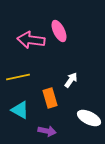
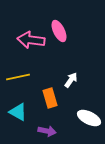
cyan triangle: moved 2 px left, 2 px down
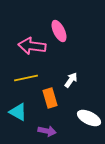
pink arrow: moved 1 px right, 6 px down
yellow line: moved 8 px right, 1 px down
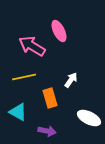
pink arrow: rotated 24 degrees clockwise
yellow line: moved 2 px left, 1 px up
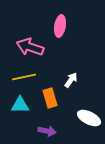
pink ellipse: moved 1 px right, 5 px up; rotated 35 degrees clockwise
pink arrow: moved 2 px left, 1 px down; rotated 12 degrees counterclockwise
cyan triangle: moved 2 px right, 7 px up; rotated 30 degrees counterclockwise
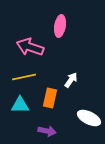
orange rectangle: rotated 30 degrees clockwise
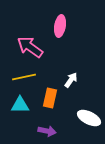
pink arrow: rotated 16 degrees clockwise
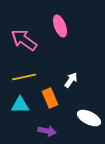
pink ellipse: rotated 30 degrees counterclockwise
pink arrow: moved 6 px left, 7 px up
orange rectangle: rotated 36 degrees counterclockwise
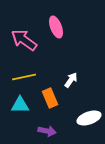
pink ellipse: moved 4 px left, 1 px down
white ellipse: rotated 45 degrees counterclockwise
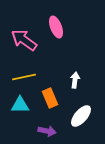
white arrow: moved 4 px right; rotated 28 degrees counterclockwise
white ellipse: moved 8 px left, 2 px up; rotated 30 degrees counterclockwise
